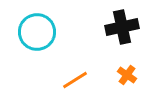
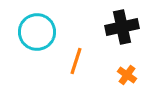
orange line: moved 1 px right, 19 px up; rotated 40 degrees counterclockwise
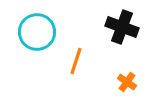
black cross: rotated 32 degrees clockwise
orange cross: moved 7 px down
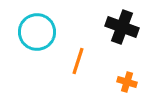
orange line: moved 2 px right
orange cross: rotated 18 degrees counterclockwise
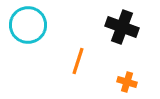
cyan circle: moved 9 px left, 7 px up
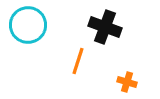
black cross: moved 17 px left
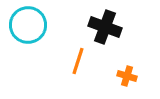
orange cross: moved 6 px up
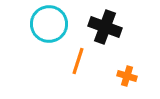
cyan circle: moved 21 px right, 1 px up
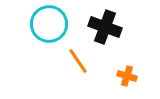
orange line: rotated 52 degrees counterclockwise
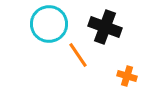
orange line: moved 6 px up
